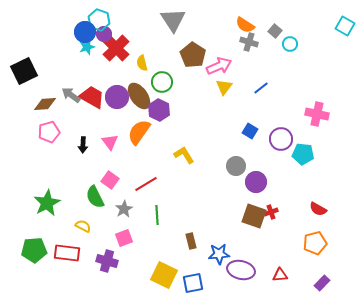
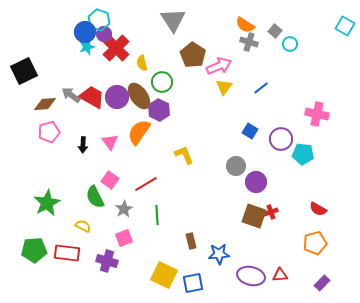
yellow L-shape at (184, 155): rotated 10 degrees clockwise
purple ellipse at (241, 270): moved 10 px right, 6 px down
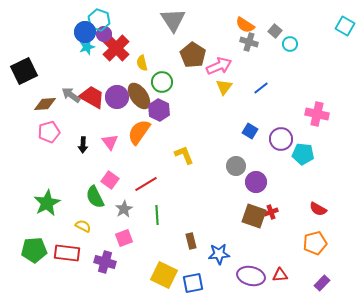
purple cross at (107, 261): moved 2 px left, 1 px down
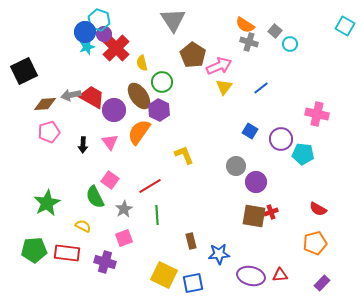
gray arrow at (71, 95): rotated 48 degrees counterclockwise
purple circle at (117, 97): moved 3 px left, 13 px down
red line at (146, 184): moved 4 px right, 2 px down
brown square at (254, 216): rotated 10 degrees counterclockwise
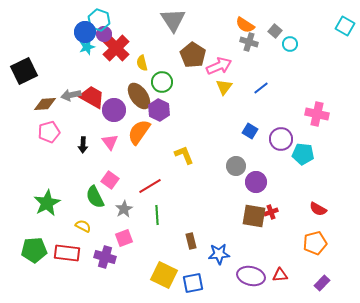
purple cross at (105, 262): moved 5 px up
